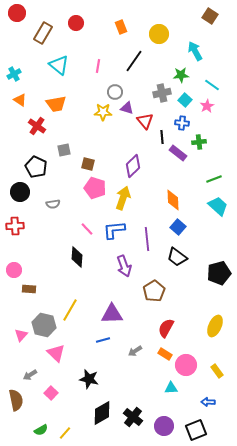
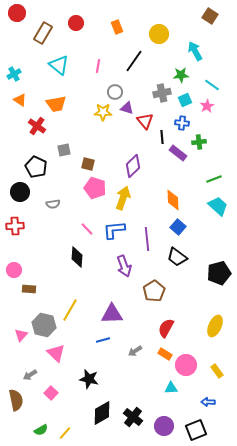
orange rectangle at (121, 27): moved 4 px left
cyan square at (185, 100): rotated 24 degrees clockwise
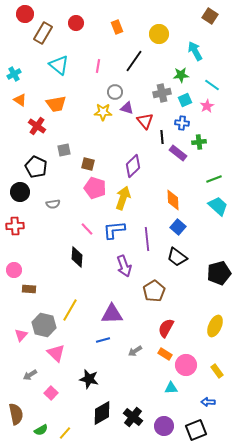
red circle at (17, 13): moved 8 px right, 1 px down
brown semicircle at (16, 400): moved 14 px down
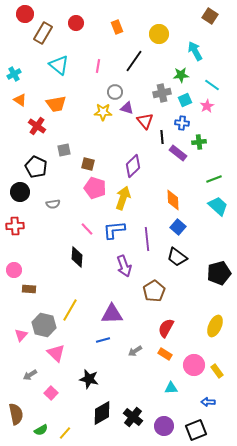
pink circle at (186, 365): moved 8 px right
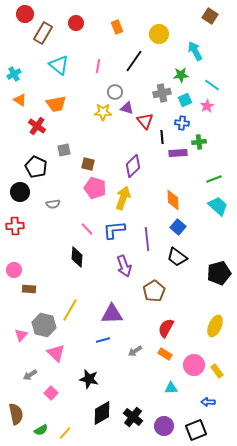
purple rectangle at (178, 153): rotated 42 degrees counterclockwise
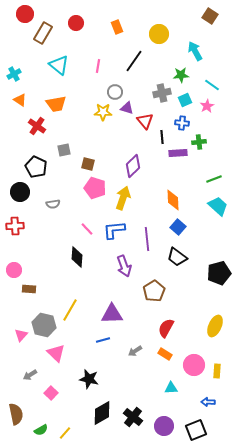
yellow rectangle at (217, 371): rotated 40 degrees clockwise
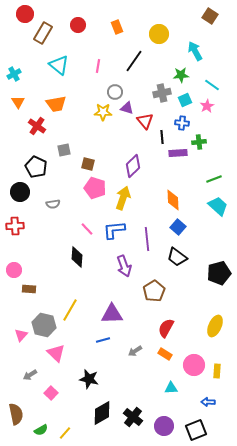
red circle at (76, 23): moved 2 px right, 2 px down
orange triangle at (20, 100): moved 2 px left, 2 px down; rotated 24 degrees clockwise
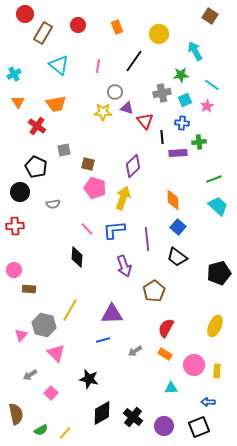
black square at (196, 430): moved 3 px right, 3 px up
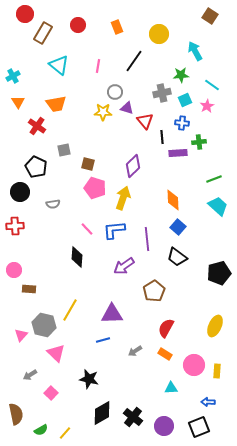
cyan cross at (14, 74): moved 1 px left, 2 px down
purple arrow at (124, 266): rotated 75 degrees clockwise
